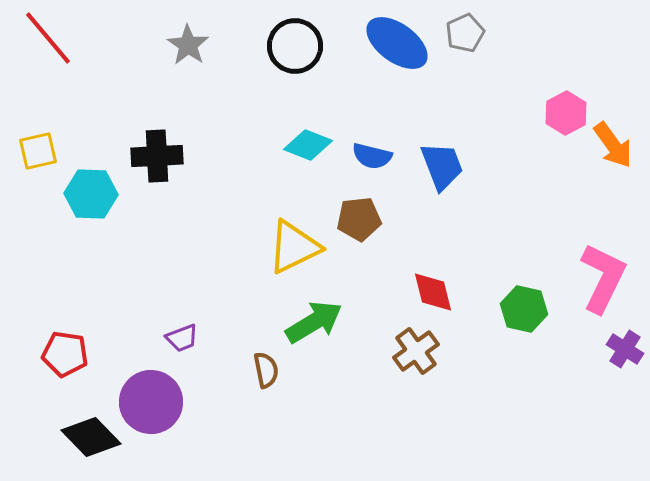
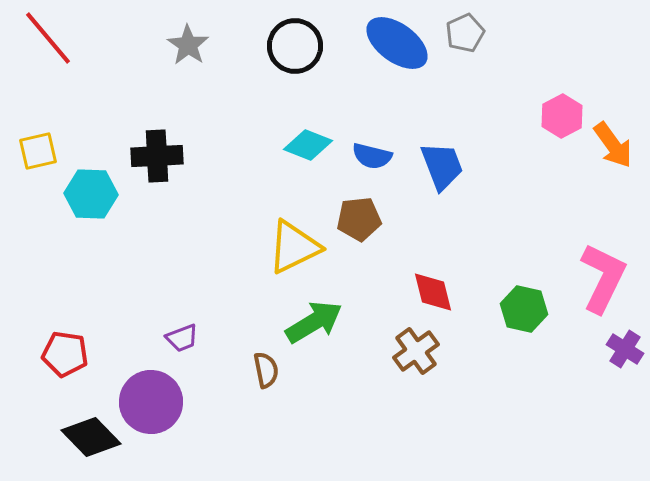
pink hexagon: moved 4 px left, 3 px down
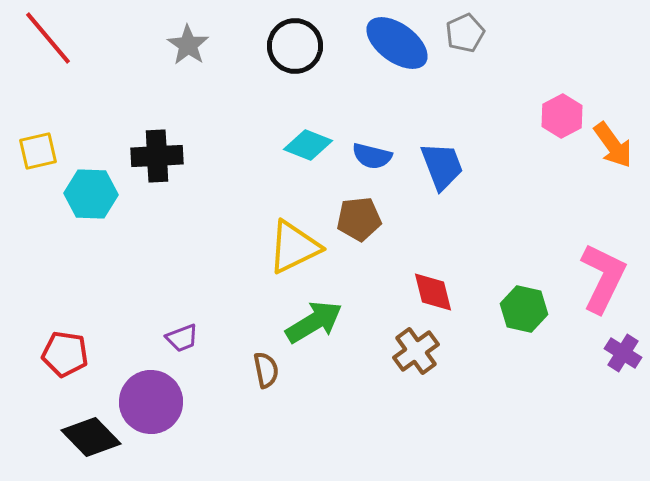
purple cross: moved 2 px left, 4 px down
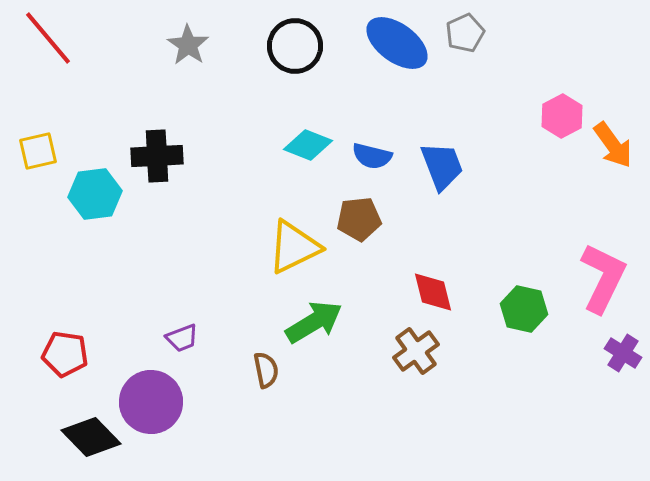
cyan hexagon: moved 4 px right; rotated 9 degrees counterclockwise
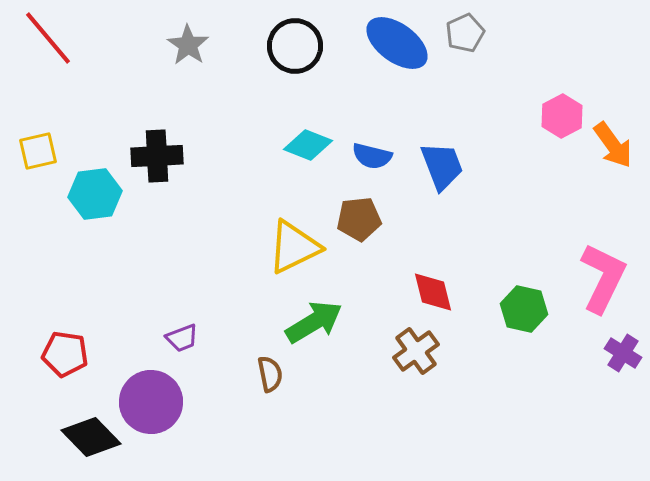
brown semicircle: moved 4 px right, 4 px down
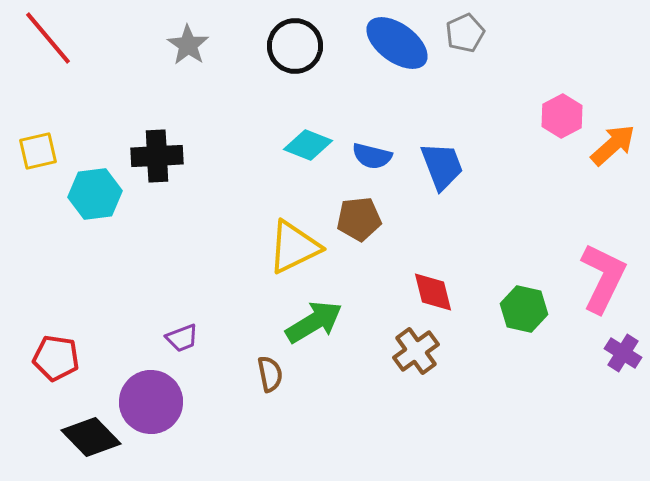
orange arrow: rotated 96 degrees counterclockwise
red pentagon: moved 9 px left, 4 px down
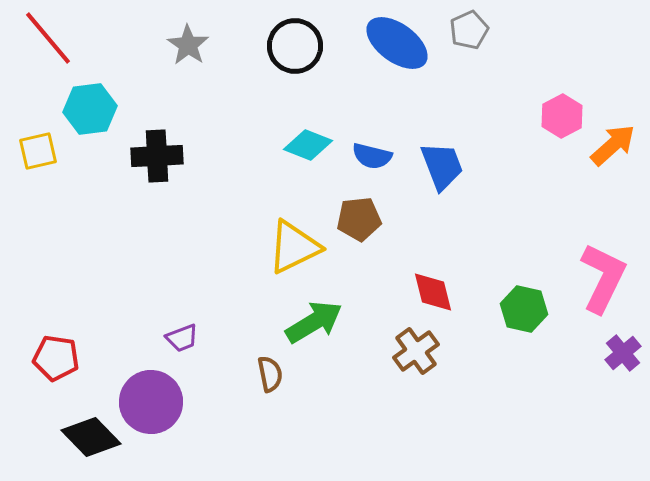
gray pentagon: moved 4 px right, 3 px up
cyan hexagon: moved 5 px left, 85 px up
purple cross: rotated 18 degrees clockwise
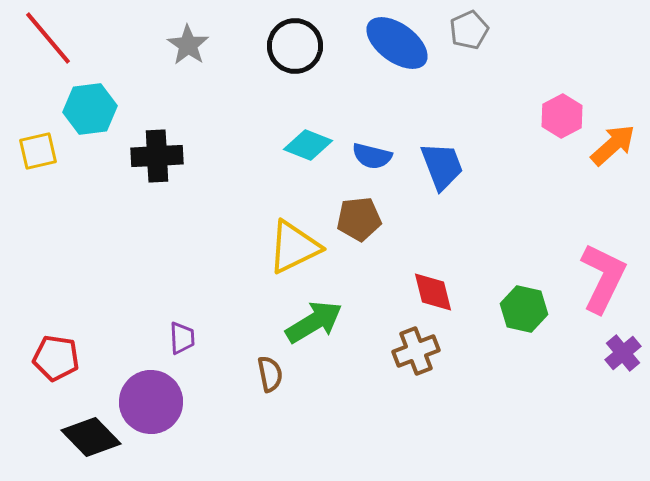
purple trapezoid: rotated 72 degrees counterclockwise
brown cross: rotated 15 degrees clockwise
